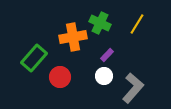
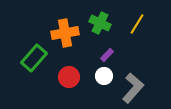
orange cross: moved 8 px left, 4 px up
red circle: moved 9 px right
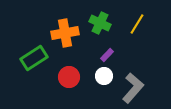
green rectangle: rotated 16 degrees clockwise
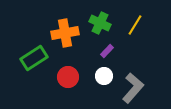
yellow line: moved 2 px left, 1 px down
purple rectangle: moved 4 px up
red circle: moved 1 px left
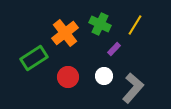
green cross: moved 1 px down
orange cross: rotated 28 degrees counterclockwise
purple rectangle: moved 7 px right, 2 px up
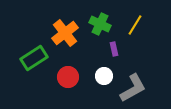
purple rectangle: rotated 56 degrees counterclockwise
gray L-shape: rotated 20 degrees clockwise
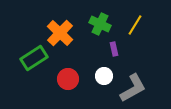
orange cross: moved 5 px left; rotated 8 degrees counterclockwise
red circle: moved 2 px down
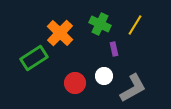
red circle: moved 7 px right, 4 px down
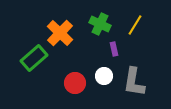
green rectangle: rotated 8 degrees counterclockwise
gray L-shape: moved 1 px right, 6 px up; rotated 128 degrees clockwise
